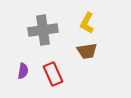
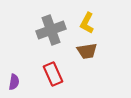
gray cross: moved 8 px right; rotated 12 degrees counterclockwise
purple semicircle: moved 9 px left, 11 px down
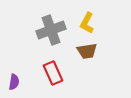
red rectangle: moved 1 px up
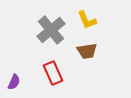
yellow L-shape: moved 3 px up; rotated 50 degrees counterclockwise
gray cross: rotated 20 degrees counterclockwise
purple semicircle: rotated 14 degrees clockwise
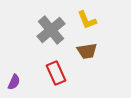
red rectangle: moved 3 px right
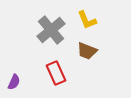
brown trapezoid: rotated 30 degrees clockwise
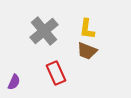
yellow L-shape: moved 9 px down; rotated 30 degrees clockwise
gray cross: moved 7 px left, 1 px down
